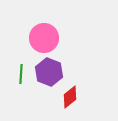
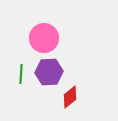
purple hexagon: rotated 24 degrees counterclockwise
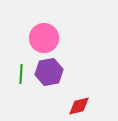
purple hexagon: rotated 8 degrees counterclockwise
red diamond: moved 9 px right, 9 px down; rotated 25 degrees clockwise
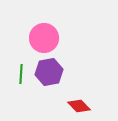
red diamond: rotated 60 degrees clockwise
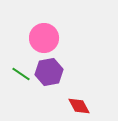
green line: rotated 60 degrees counterclockwise
red diamond: rotated 15 degrees clockwise
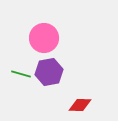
green line: rotated 18 degrees counterclockwise
red diamond: moved 1 px right, 1 px up; rotated 60 degrees counterclockwise
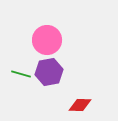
pink circle: moved 3 px right, 2 px down
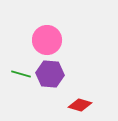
purple hexagon: moved 1 px right, 2 px down; rotated 16 degrees clockwise
red diamond: rotated 15 degrees clockwise
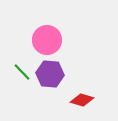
green line: moved 1 px right, 2 px up; rotated 30 degrees clockwise
red diamond: moved 2 px right, 5 px up
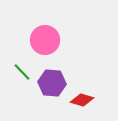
pink circle: moved 2 px left
purple hexagon: moved 2 px right, 9 px down
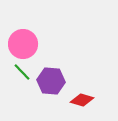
pink circle: moved 22 px left, 4 px down
purple hexagon: moved 1 px left, 2 px up
